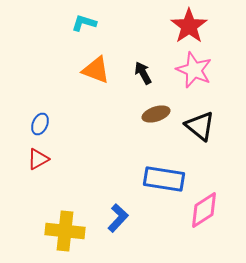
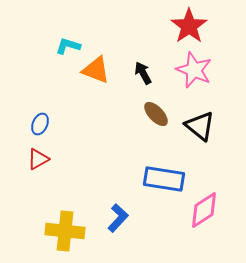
cyan L-shape: moved 16 px left, 23 px down
brown ellipse: rotated 64 degrees clockwise
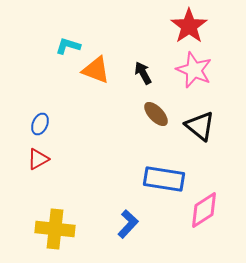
blue L-shape: moved 10 px right, 6 px down
yellow cross: moved 10 px left, 2 px up
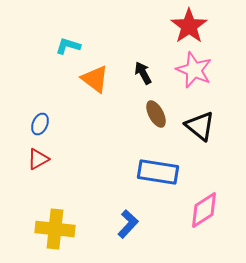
orange triangle: moved 1 px left, 9 px down; rotated 16 degrees clockwise
brown ellipse: rotated 16 degrees clockwise
blue rectangle: moved 6 px left, 7 px up
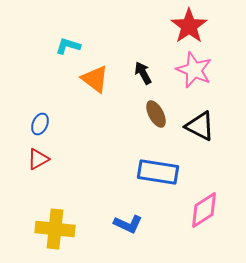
black triangle: rotated 12 degrees counterclockwise
blue L-shape: rotated 72 degrees clockwise
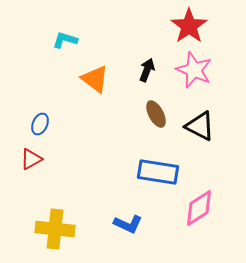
cyan L-shape: moved 3 px left, 6 px up
black arrow: moved 4 px right, 3 px up; rotated 50 degrees clockwise
red triangle: moved 7 px left
pink diamond: moved 5 px left, 2 px up
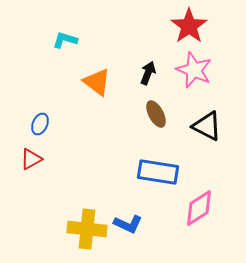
black arrow: moved 1 px right, 3 px down
orange triangle: moved 2 px right, 3 px down
black triangle: moved 7 px right
yellow cross: moved 32 px right
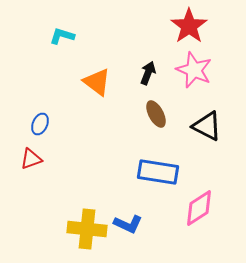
cyan L-shape: moved 3 px left, 4 px up
red triangle: rotated 10 degrees clockwise
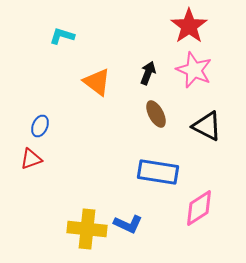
blue ellipse: moved 2 px down
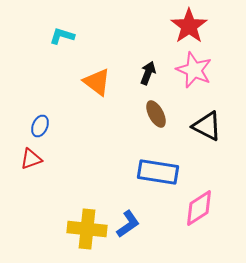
blue L-shape: rotated 60 degrees counterclockwise
